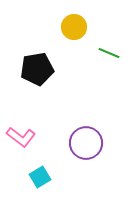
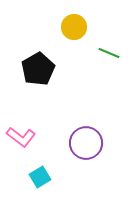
black pentagon: moved 1 px right; rotated 20 degrees counterclockwise
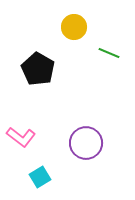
black pentagon: rotated 12 degrees counterclockwise
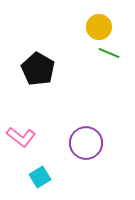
yellow circle: moved 25 px right
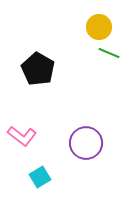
pink L-shape: moved 1 px right, 1 px up
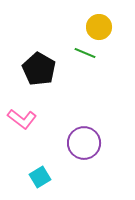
green line: moved 24 px left
black pentagon: moved 1 px right
pink L-shape: moved 17 px up
purple circle: moved 2 px left
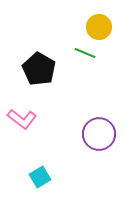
purple circle: moved 15 px right, 9 px up
